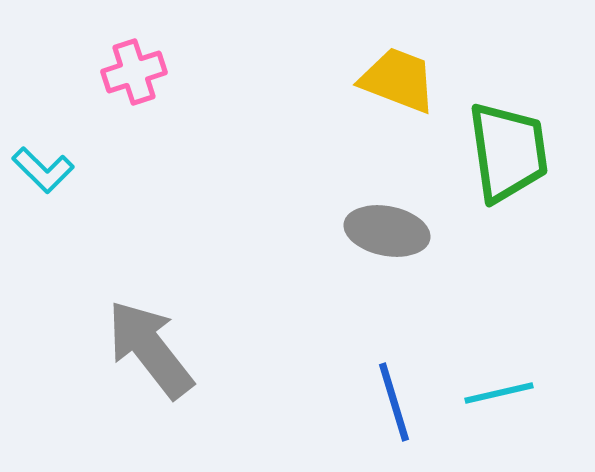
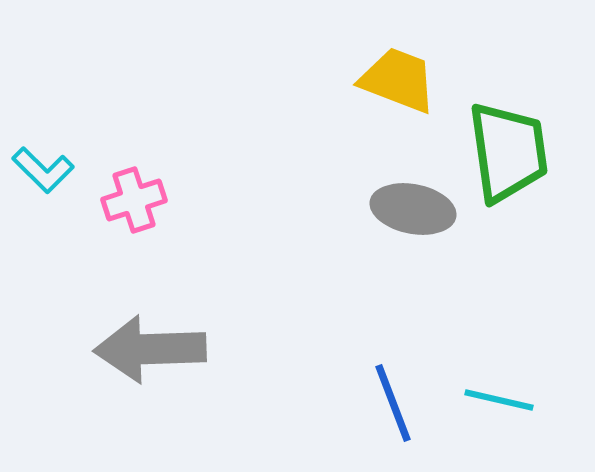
pink cross: moved 128 px down
gray ellipse: moved 26 px right, 22 px up
gray arrow: rotated 54 degrees counterclockwise
cyan line: moved 7 px down; rotated 26 degrees clockwise
blue line: moved 1 px left, 1 px down; rotated 4 degrees counterclockwise
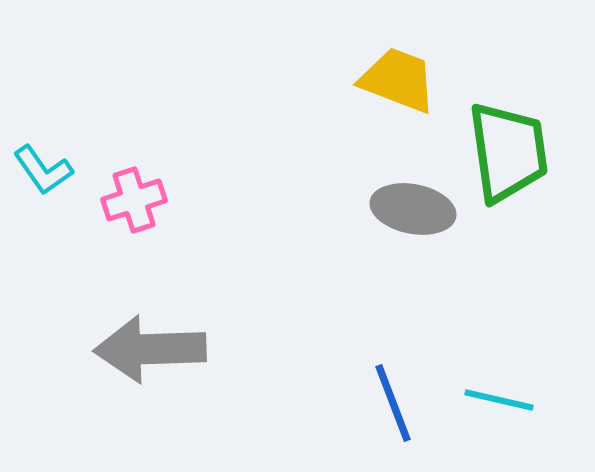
cyan L-shape: rotated 10 degrees clockwise
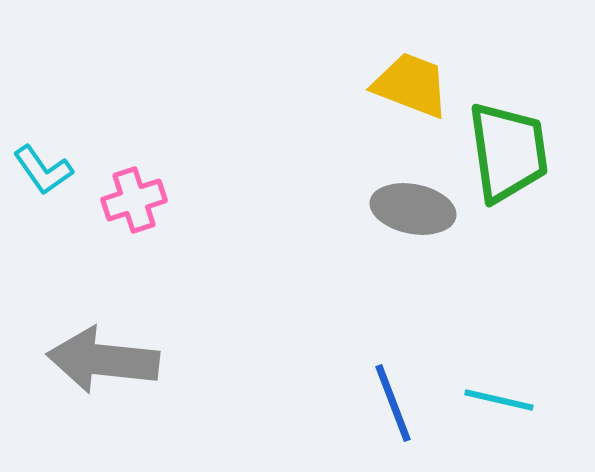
yellow trapezoid: moved 13 px right, 5 px down
gray arrow: moved 47 px left, 11 px down; rotated 8 degrees clockwise
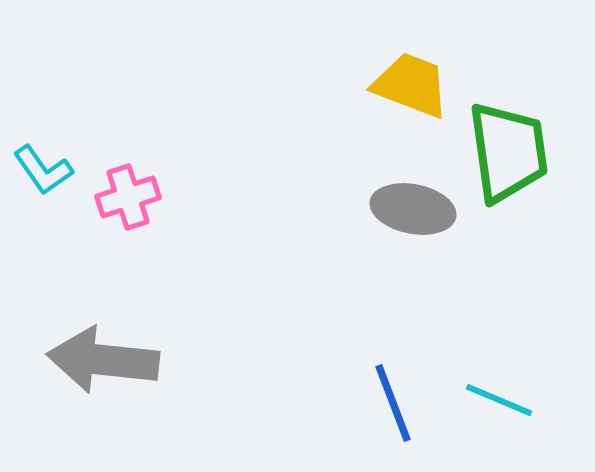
pink cross: moved 6 px left, 3 px up
cyan line: rotated 10 degrees clockwise
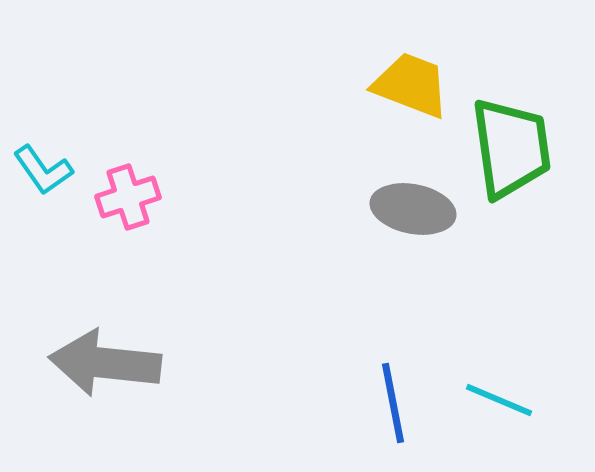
green trapezoid: moved 3 px right, 4 px up
gray arrow: moved 2 px right, 3 px down
blue line: rotated 10 degrees clockwise
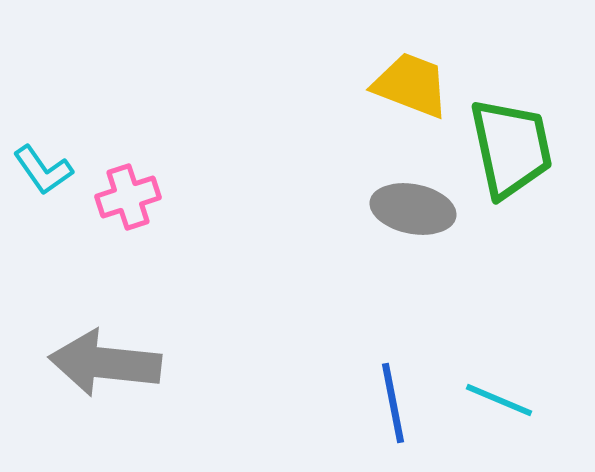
green trapezoid: rotated 4 degrees counterclockwise
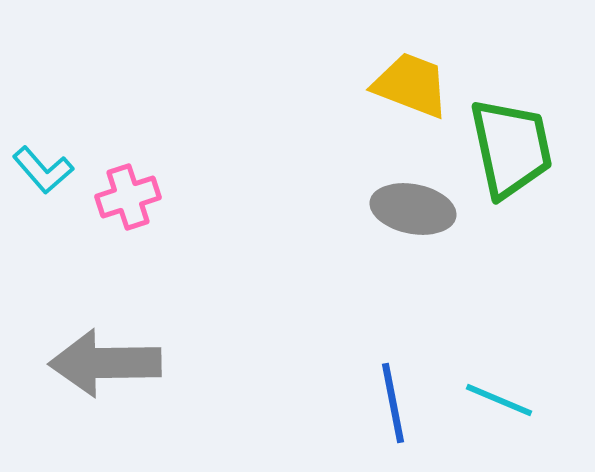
cyan L-shape: rotated 6 degrees counterclockwise
gray arrow: rotated 7 degrees counterclockwise
